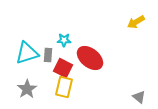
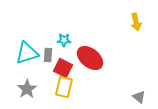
yellow arrow: rotated 72 degrees counterclockwise
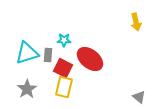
red ellipse: moved 1 px down
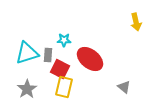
red square: moved 3 px left, 1 px down
gray triangle: moved 15 px left, 10 px up
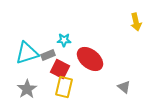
gray rectangle: rotated 64 degrees clockwise
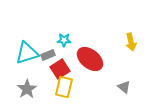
yellow arrow: moved 5 px left, 20 px down
red square: rotated 30 degrees clockwise
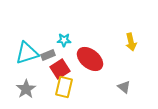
gray star: moved 1 px left
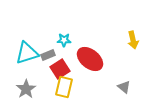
yellow arrow: moved 2 px right, 2 px up
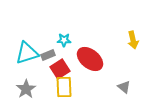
yellow rectangle: rotated 15 degrees counterclockwise
